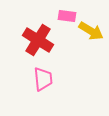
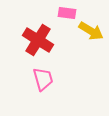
pink rectangle: moved 3 px up
pink trapezoid: rotated 10 degrees counterclockwise
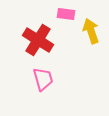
pink rectangle: moved 1 px left, 1 px down
yellow arrow: rotated 140 degrees counterclockwise
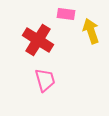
pink trapezoid: moved 2 px right, 1 px down
